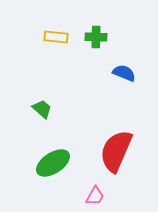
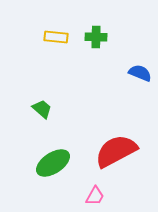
blue semicircle: moved 16 px right
red semicircle: rotated 39 degrees clockwise
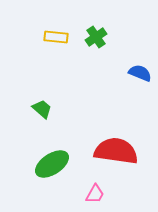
green cross: rotated 35 degrees counterclockwise
red semicircle: rotated 36 degrees clockwise
green ellipse: moved 1 px left, 1 px down
pink trapezoid: moved 2 px up
